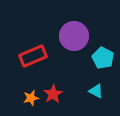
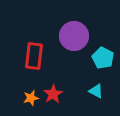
red rectangle: moved 1 px right; rotated 60 degrees counterclockwise
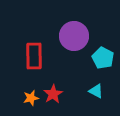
red rectangle: rotated 8 degrees counterclockwise
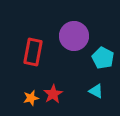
red rectangle: moved 1 px left, 4 px up; rotated 12 degrees clockwise
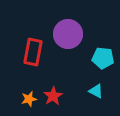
purple circle: moved 6 px left, 2 px up
cyan pentagon: rotated 20 degrees counterclockwise
red star: moved 2 px down
orange star: moved 2 px left, 1 px down
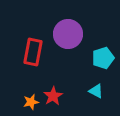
cyan pentagon: rotated 25 degrees counterclockwise
orange star: moved 2 px right, 3 px down
